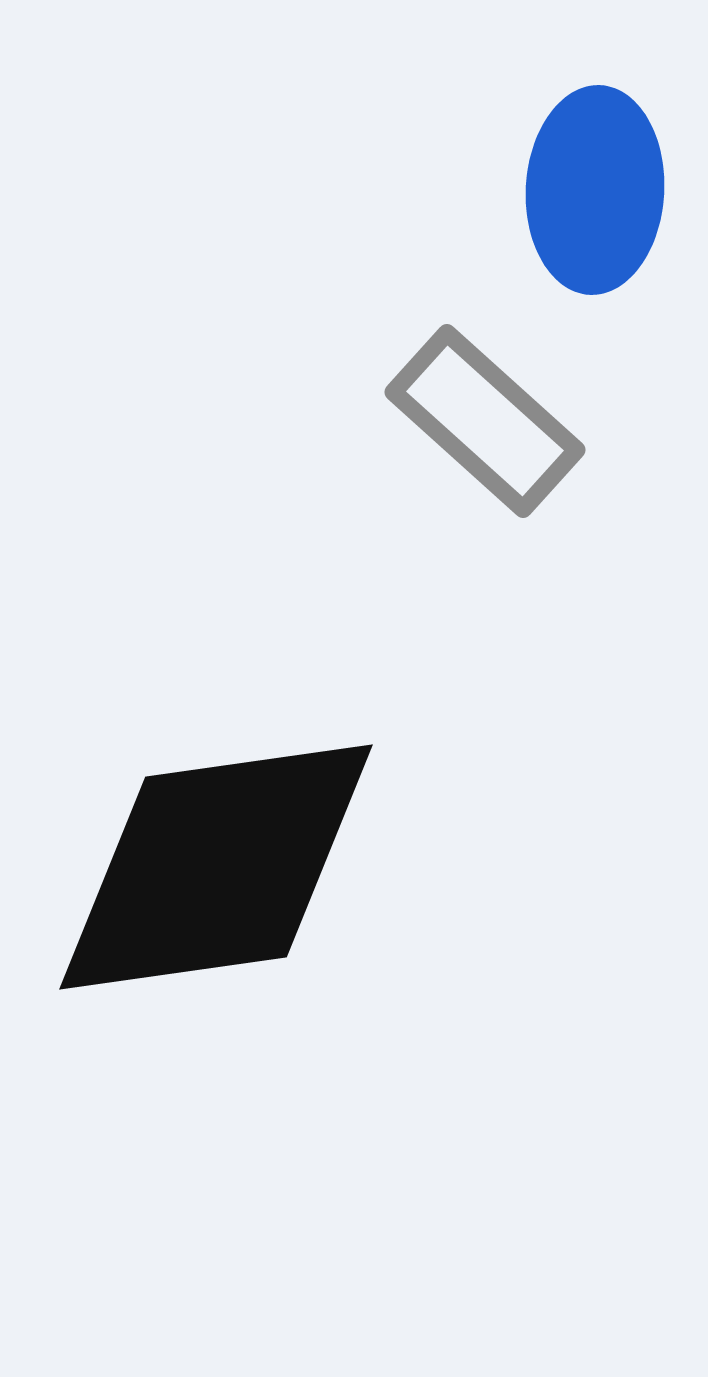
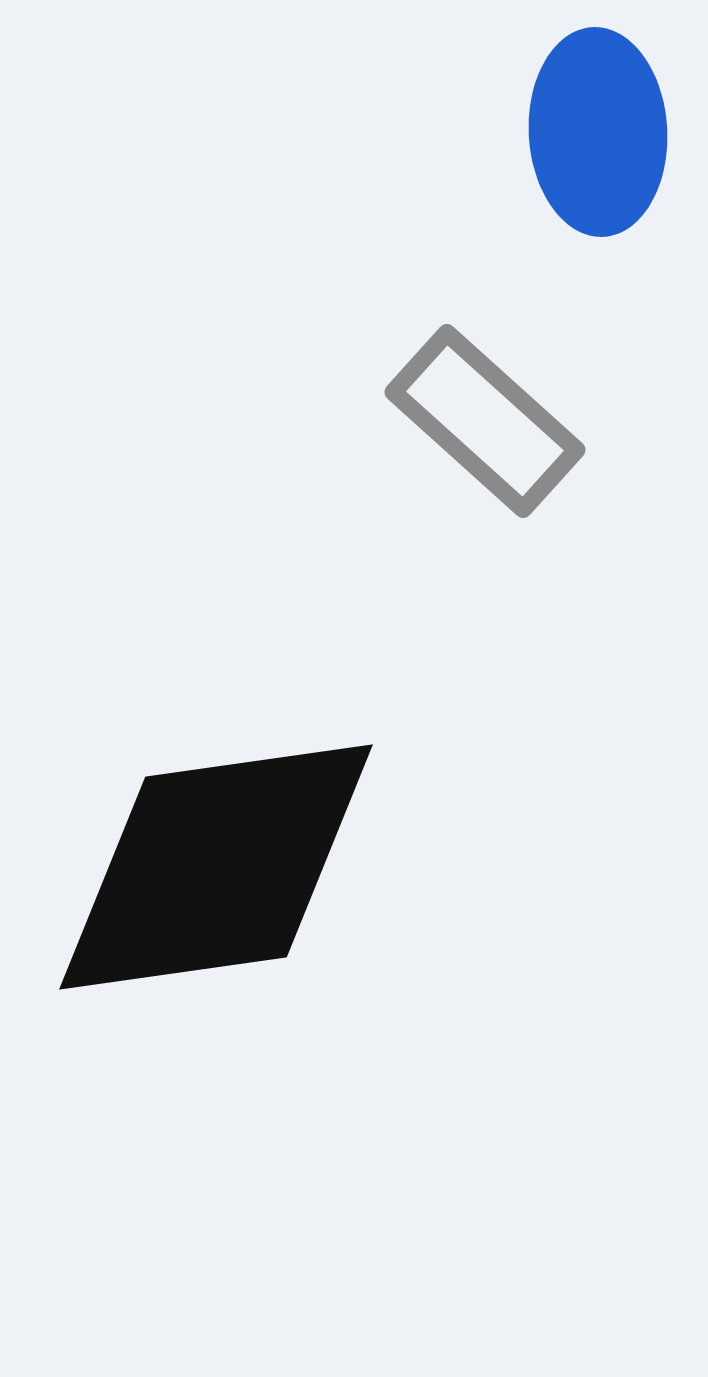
blue ellipse: moved 3 px right, 58 px up; rotated 6 degrees counterclockwise
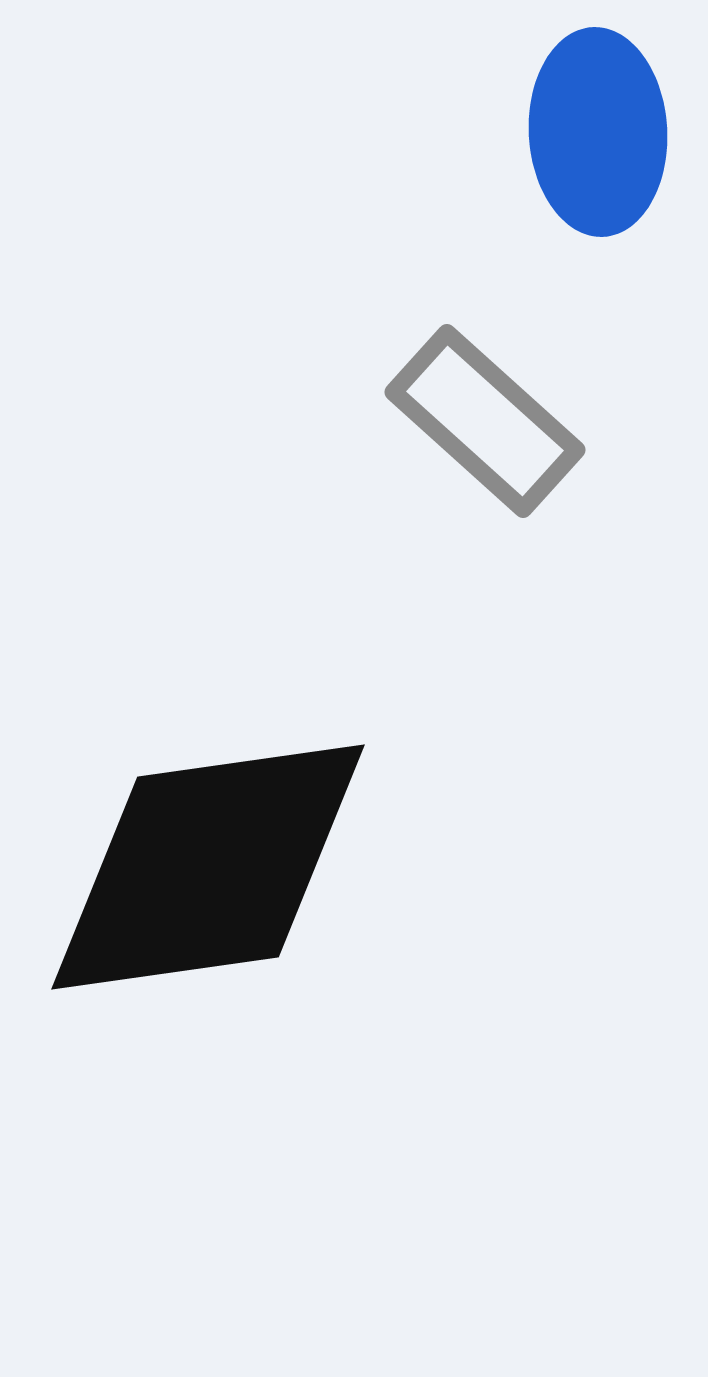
black diamond: moved 8 px left
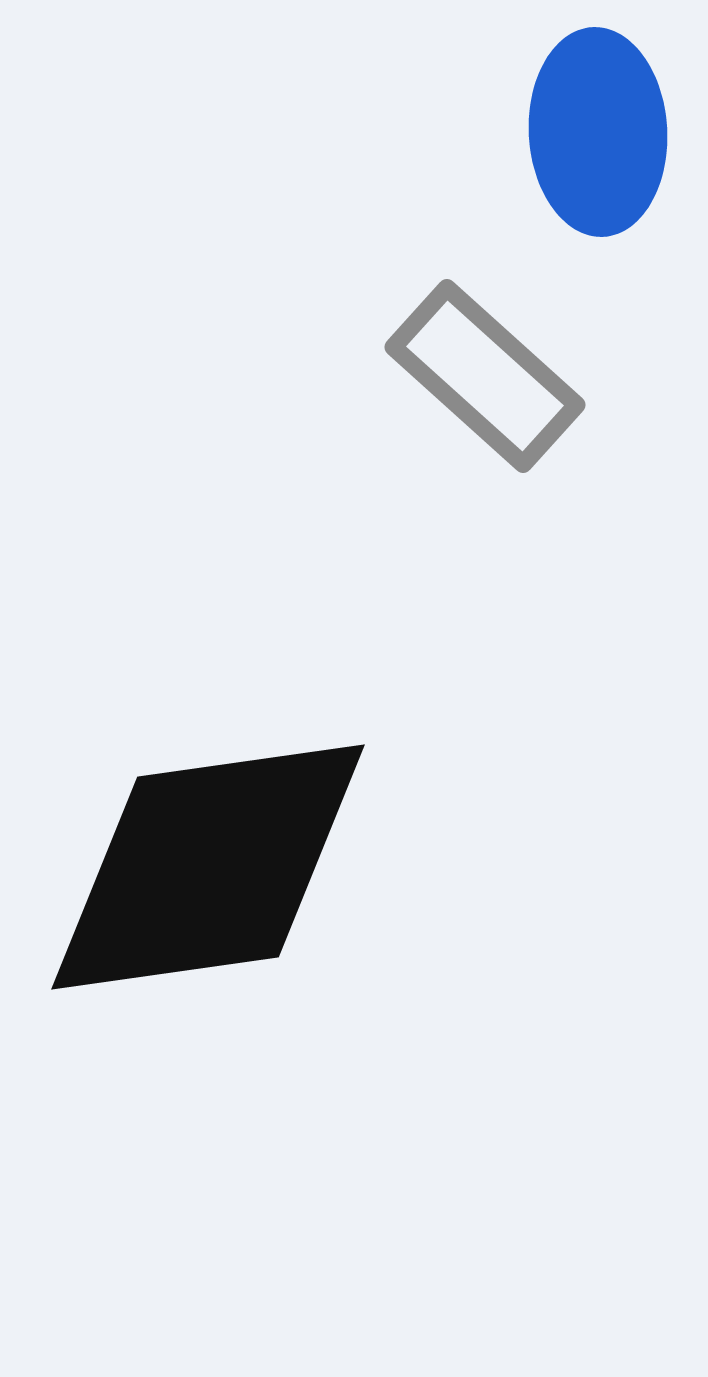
gray rectangle: moved 45 px up
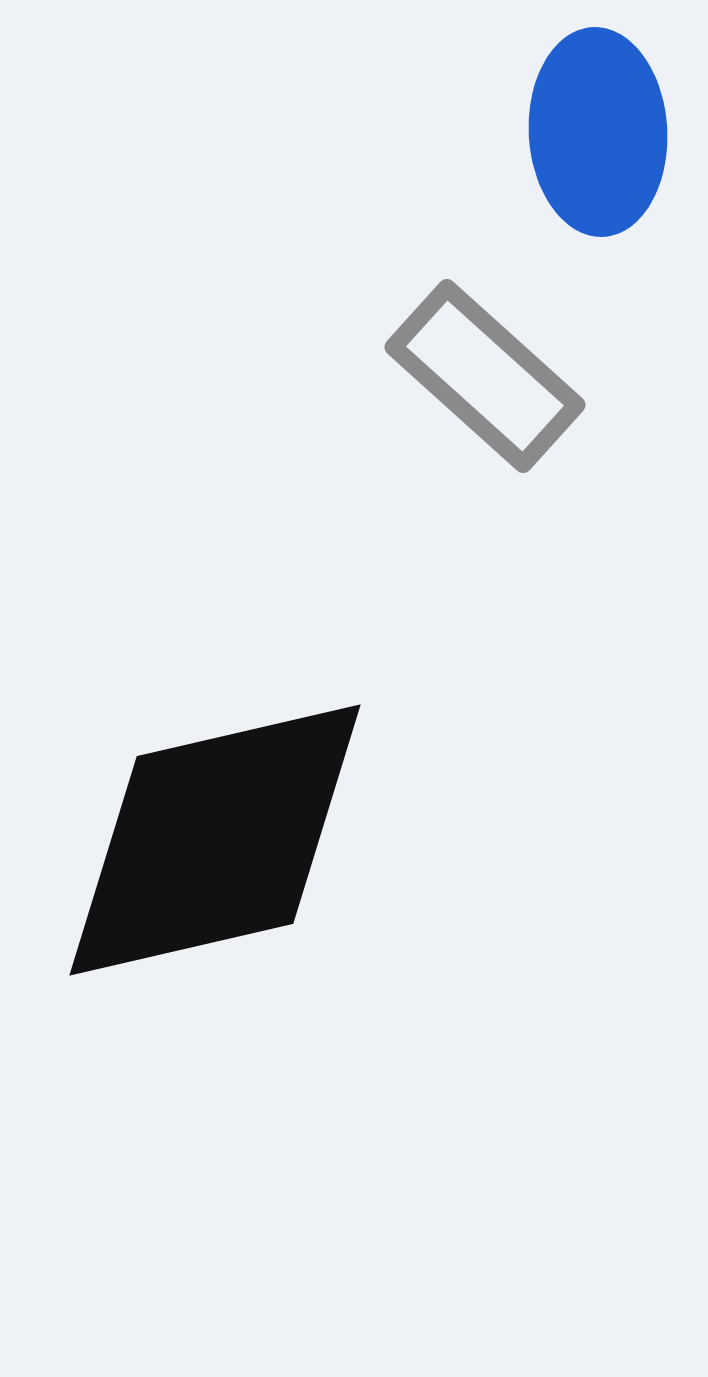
black diamond: moved 7 px right, 27 px up; rotated 5 degrees counterclockwise
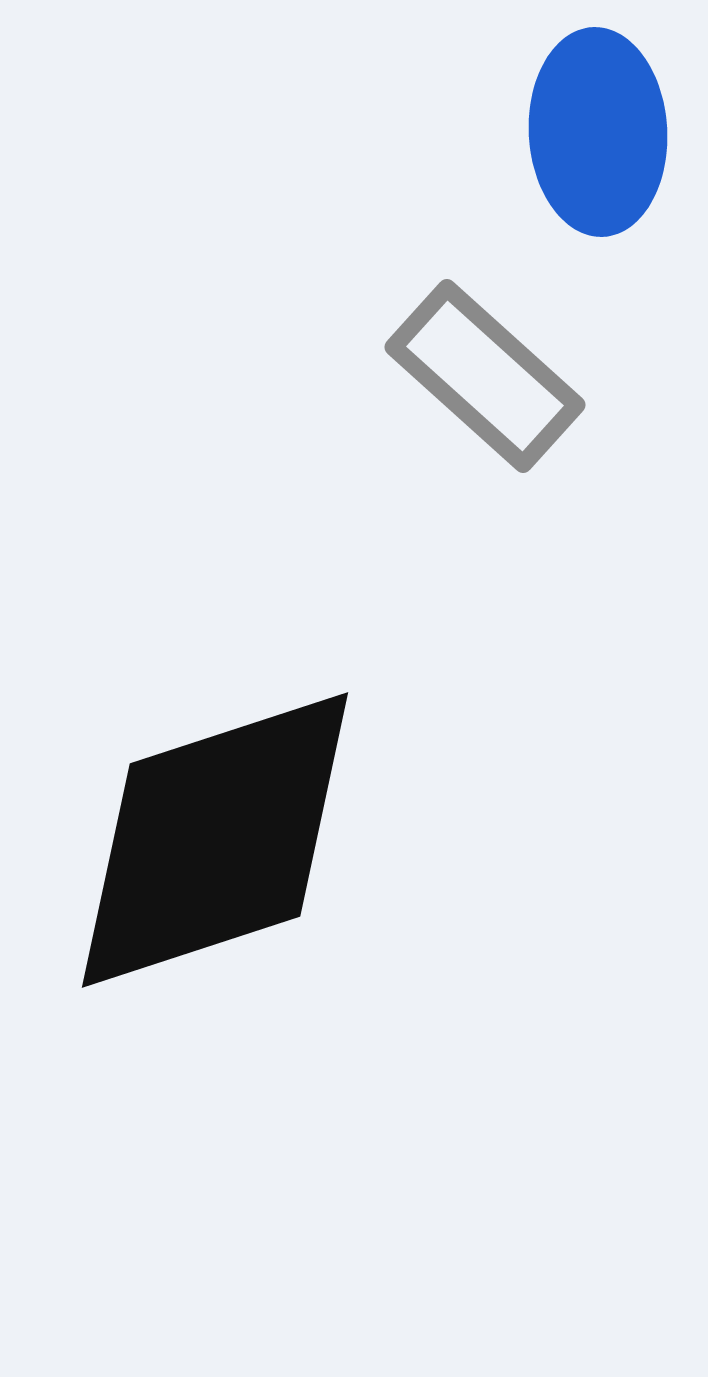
black diamond: rotated 5 degrees counterclockwise
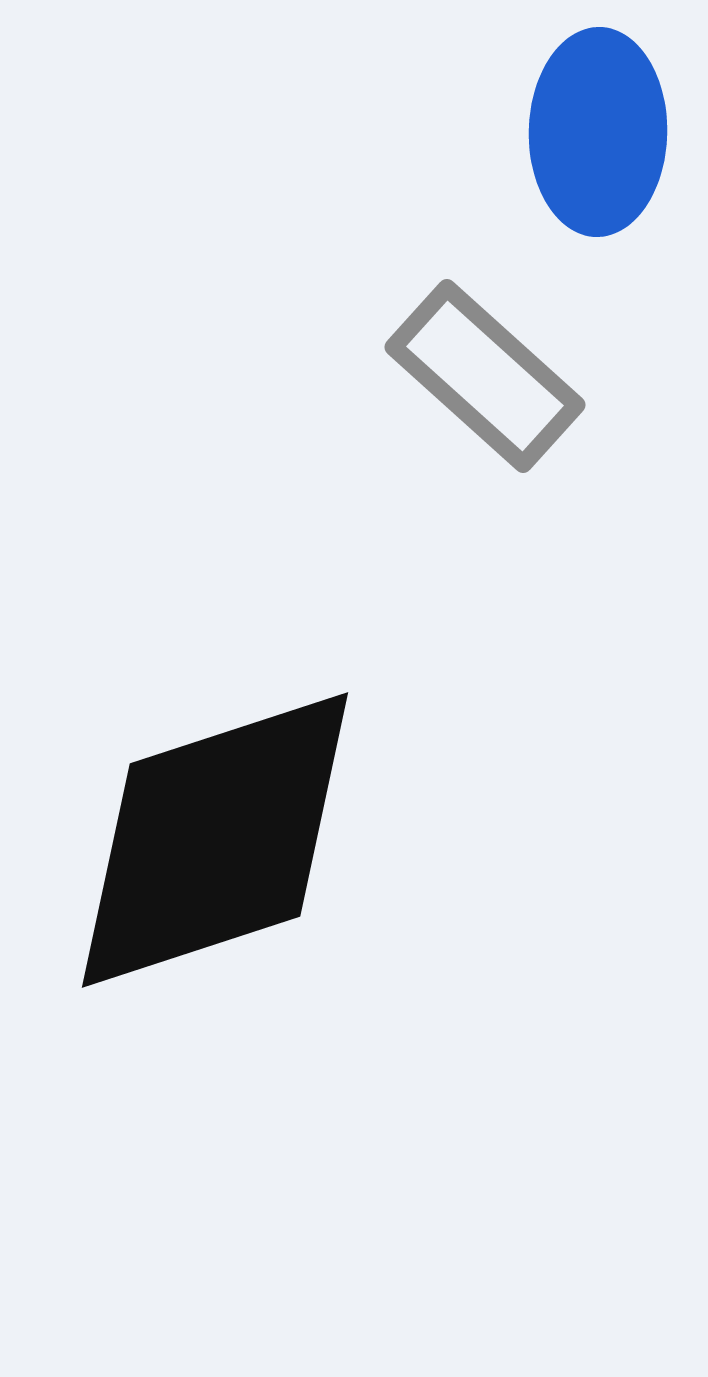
blue ellipse: rotated 4 degrees clockwise
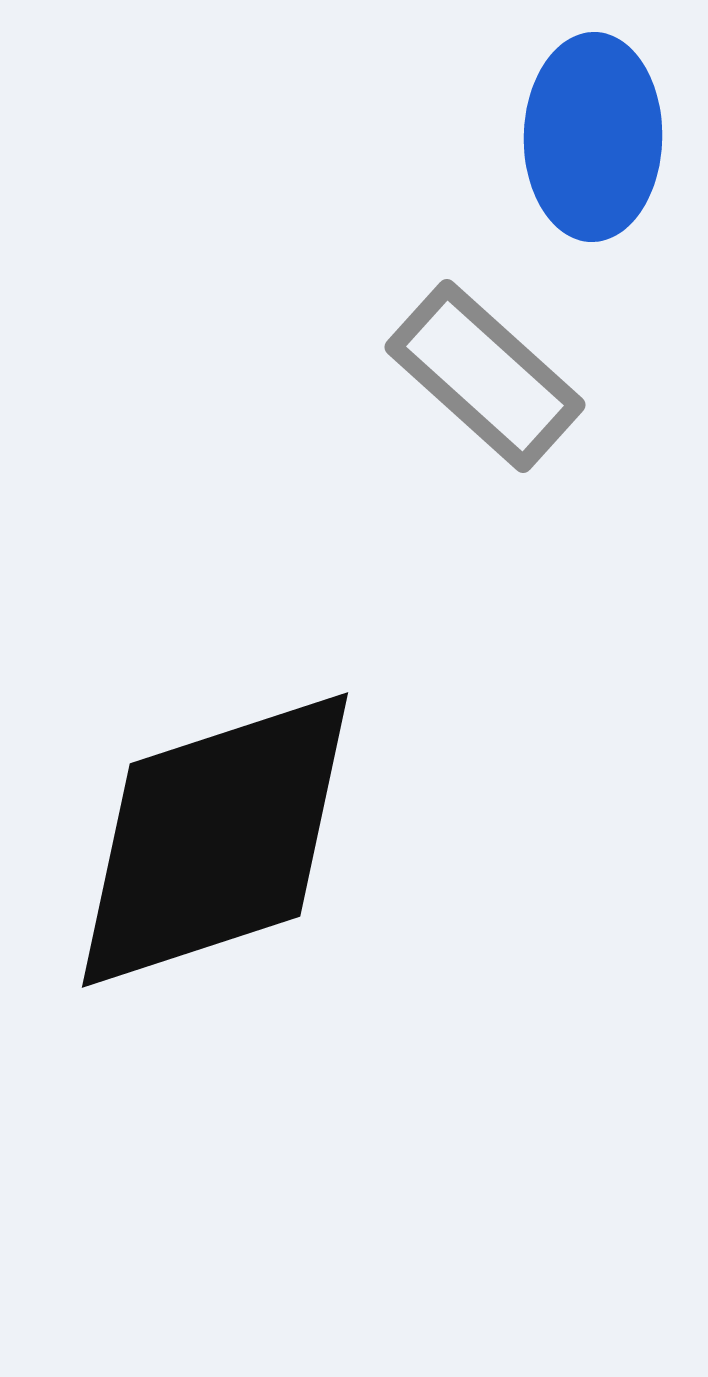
blue ellipse: moved 5 px left, 5 px down
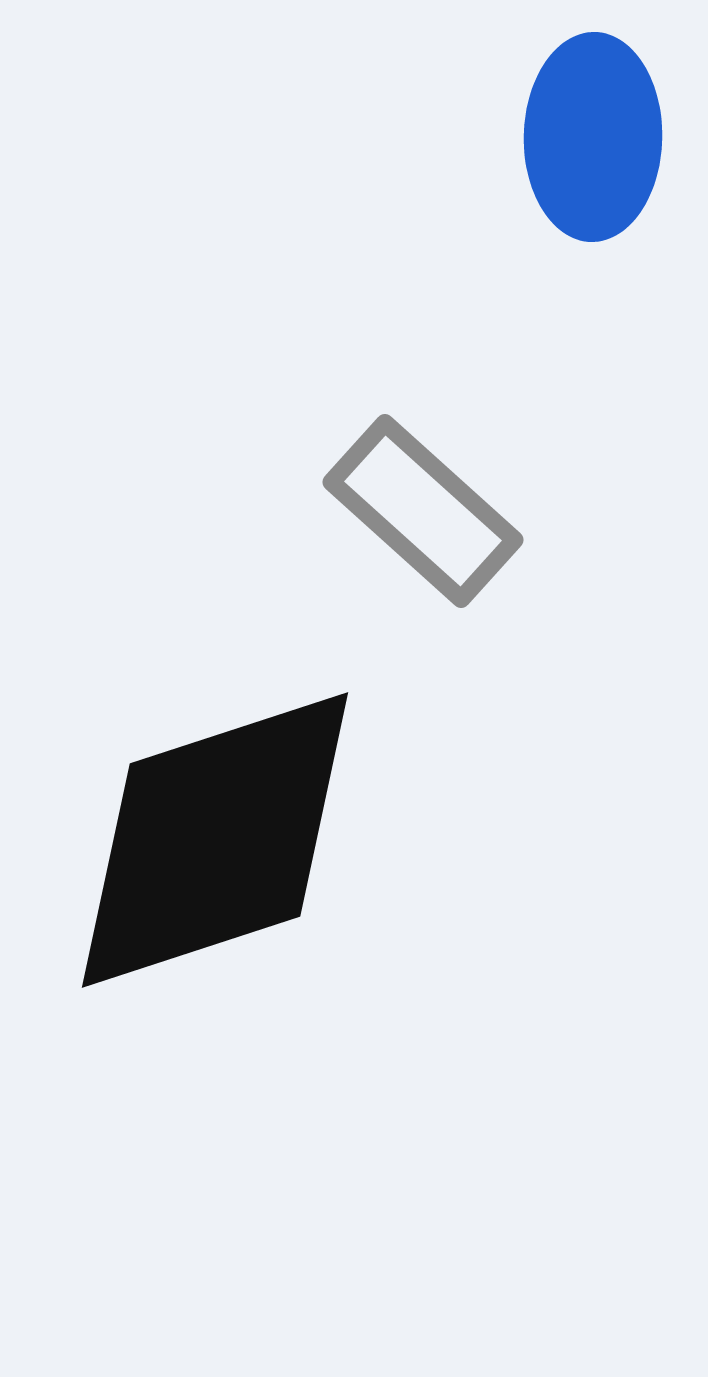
gray rectangle: moved 62 px left, 135 px down
